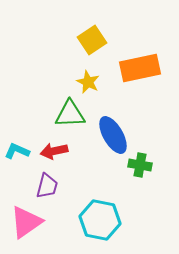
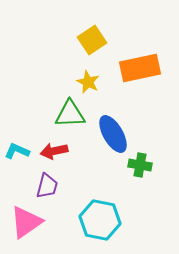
blue ellipse: moved 1 px up
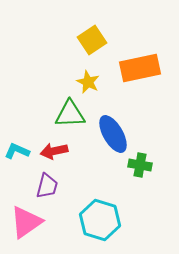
cyan hexagon: rotated 6 degrees clockwise
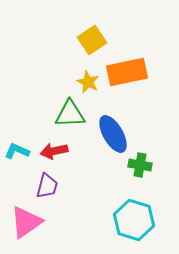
orange rectangle: moved 13 px left, 4 px down
cyan hexagon: moved 34 px right
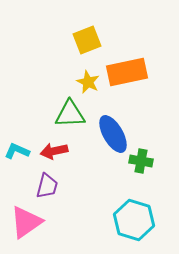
yellow square: moved 5 px left; rotated 12 degrees clockwise
green cross: moved 1 px right, 4 px up
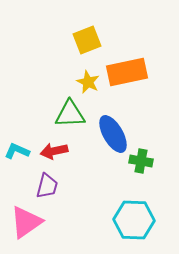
cyan hexagon: rotated 15 degrees counterclockwise
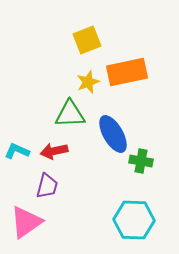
yellow star: rotated 25 degrees clockwise
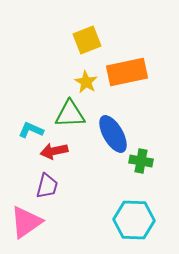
yellow star: moved 2 px left; rotated 20 degrees counterclockwise
cyan L-shape: moved 14 px right, 21 px up
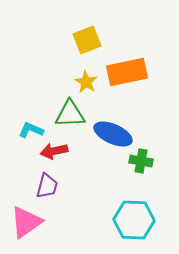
blue ellipse: rotated 36 degrees counterclockwise
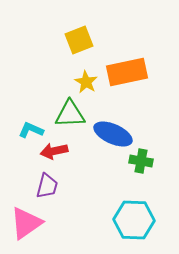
yellow square: moved 8 px left
pink triangle: moved 1 px down
